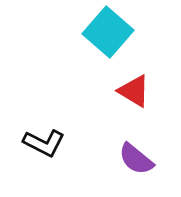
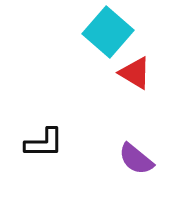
red triangle: moved 1 px right, 18 px up
black L-shape: rotated 27 degrees counterclockwise
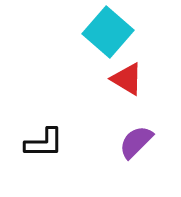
red triangle: moved 8 px left, 6 px down
purple semicircle: moved 17 px up; rotated 96 degrees clockwise
